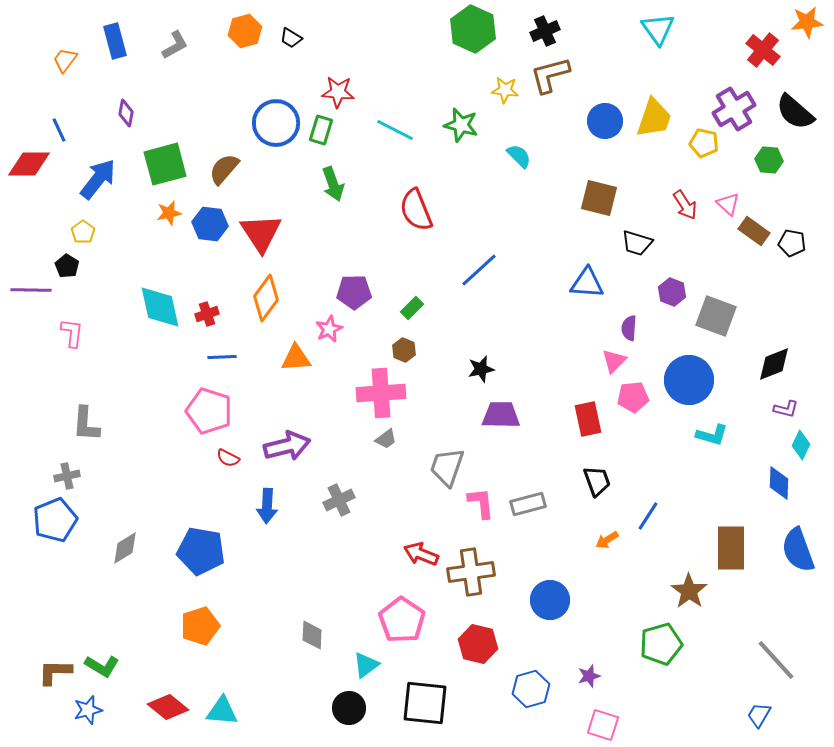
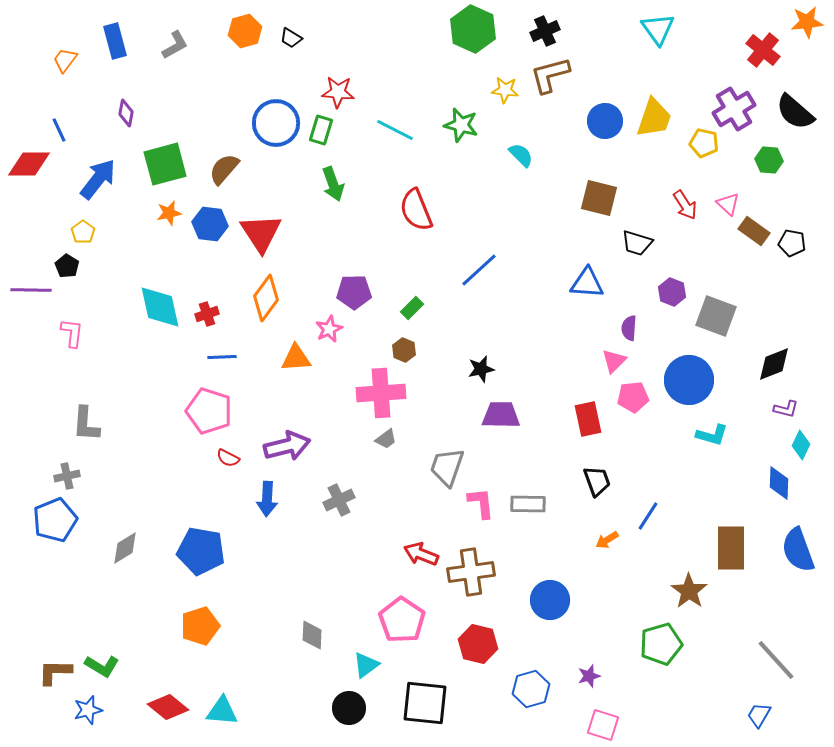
cyan semicircle at (519, 156): moved 2 px right, 1 px up
gray rectangle at (528, 504): rotated 16 degrees clockwise
blue arrow at (267, 506): moved 7 px up
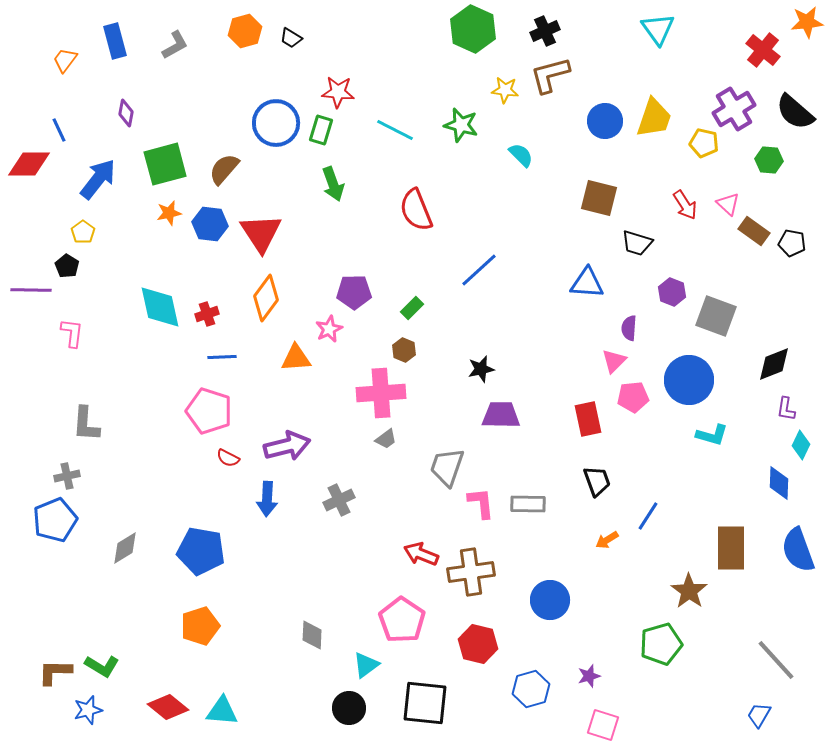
purple L-shape at (786, 409): rotated 85 degrees clockwise
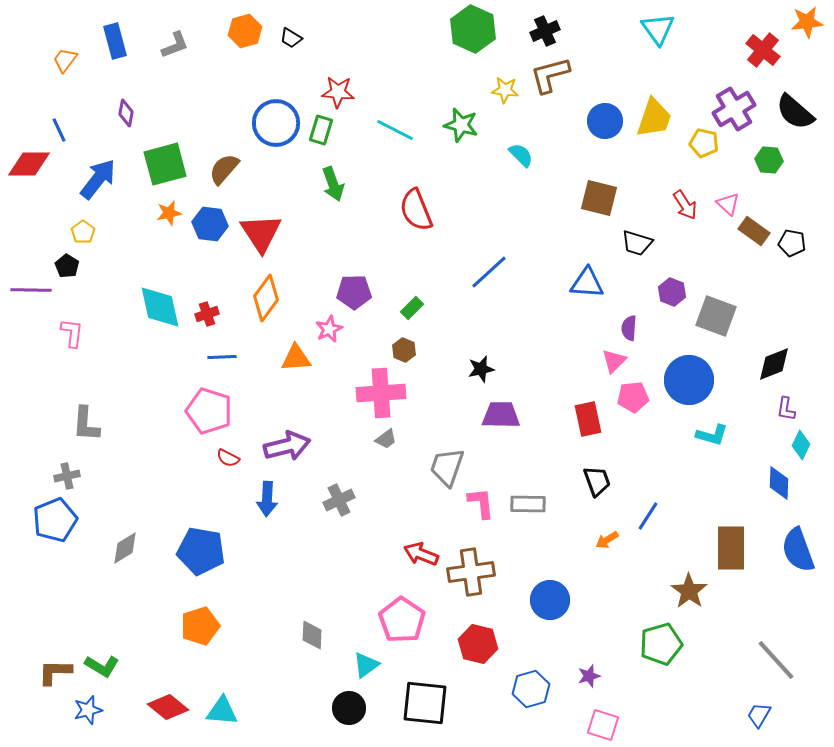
gray L-shape at (175, 45): rotated 8 degrees clockwise
blue line at (479, 270): moved 10 px right, 2 px down
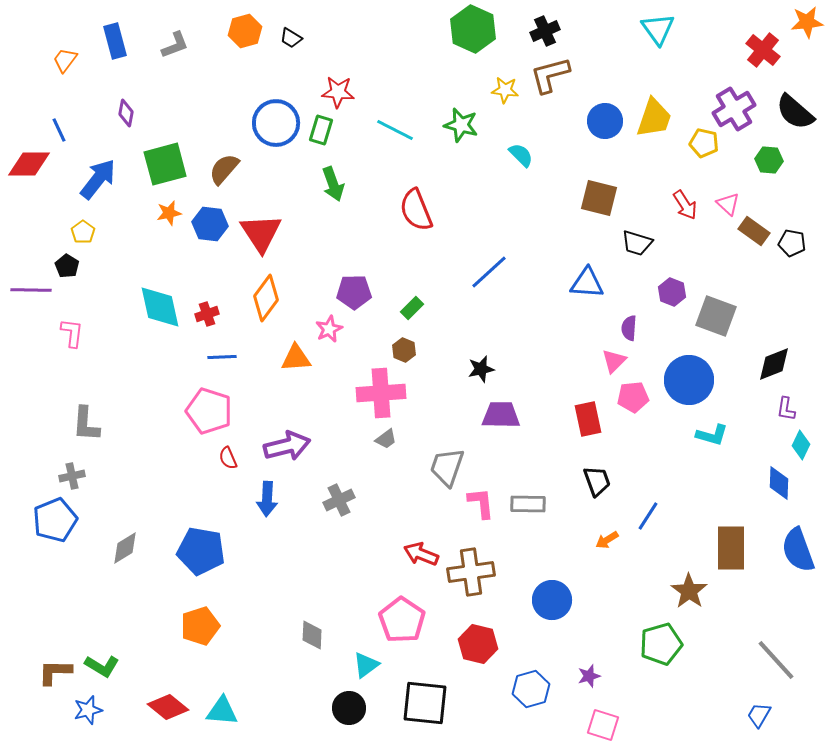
red semicircle at (228, 458): rotated 40 degrees clockwise
gray cross at (67, 476): moved 5 px right
blue circle at (550, 600): moved 2 px right
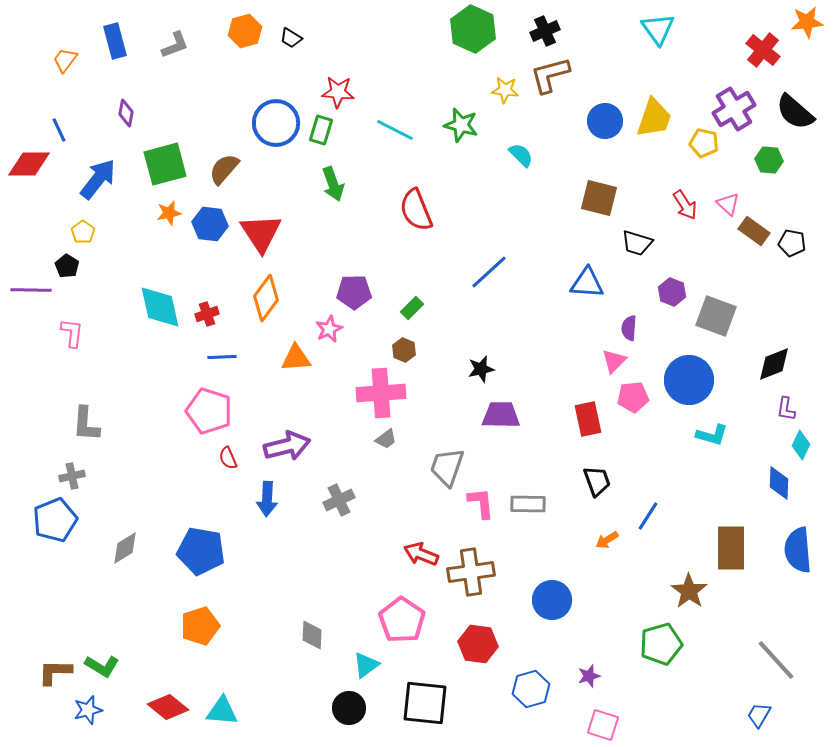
blue semicircle at (798, 550): rotated 15 degrees clockwise
red hexagon at (478, 644): rotated 6 degrees counterclockwise
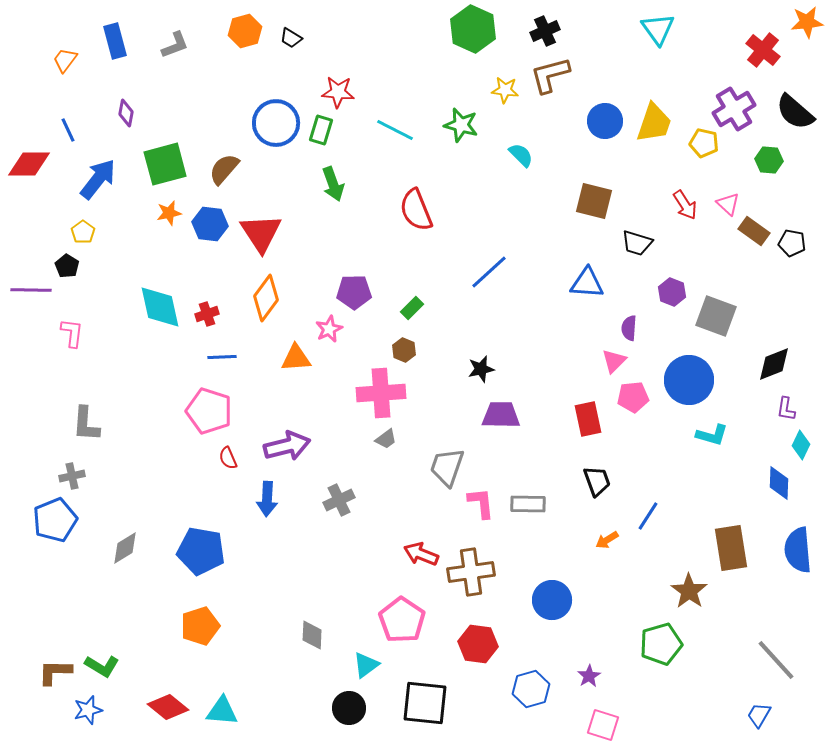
yellow trapezoid at (654, 118): moved 5 px down
blue line at (59, 130): moved 9 px right
brown square at (599, 198): moved 5 px left, 3 px down
brown rectangle at (731, 548): rotated 9 degrees counterclockwise
purple star at (589, 676): rotated 15 degrees counterclockwise
